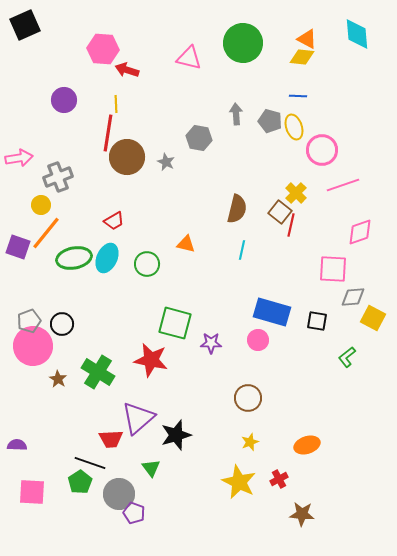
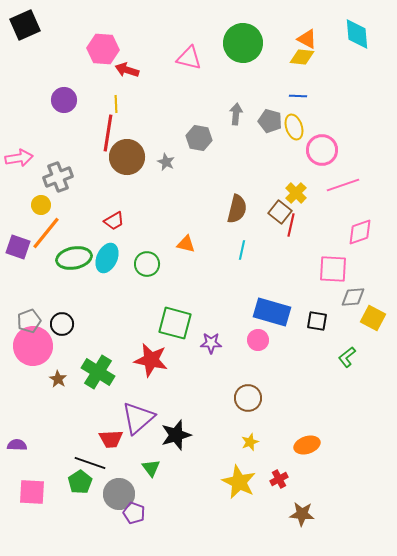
gray arrow at (236, 114): rotated 10 degrees clockwise
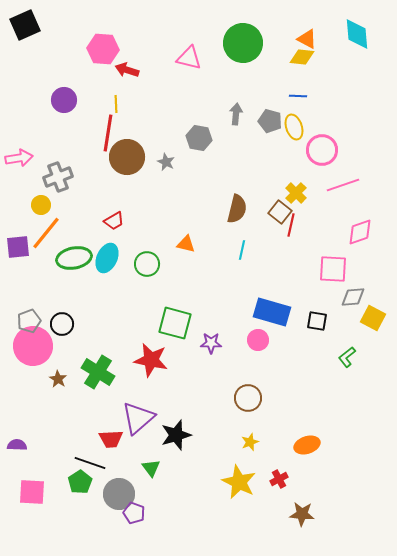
purple square at (18, 247): rotated 25 degrees counterclockwise
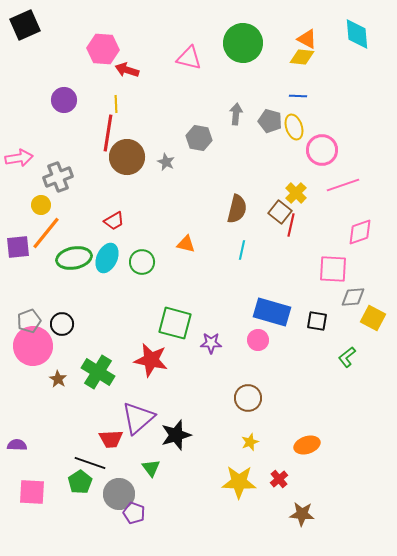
green circle at (147, 264): moved 5 px left, 2 px up
red cross at (279, 479): rotated 12 degrees counterclockwise
yellow star at (239, 482): rotated 24 degrees counterclockwise
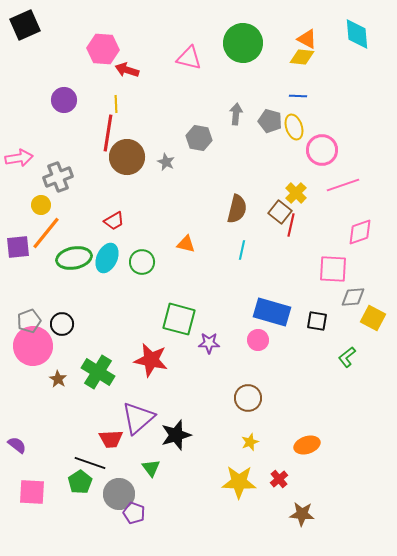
green square at (175, 323): moved 4 px right, 4 px up
purple star at (211, 343): moved 2 px left
purple semicircle at (17, 445): rotated 36 degrees clockwise
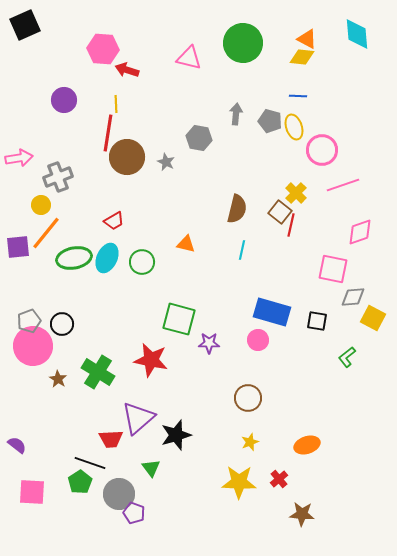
pink square at (333, 269): rotated 8 degrees clockwise
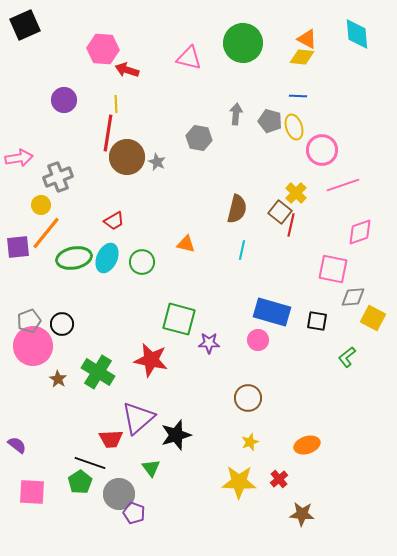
gray star at (166, 162): moved 9 px left
